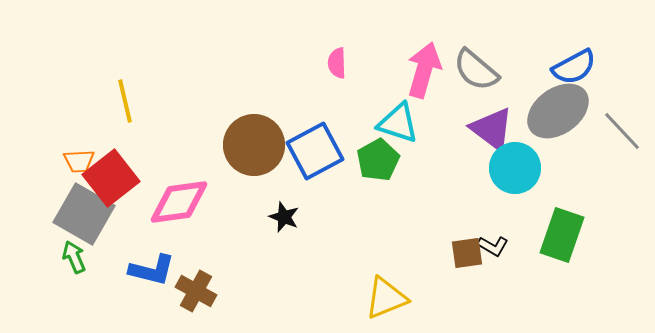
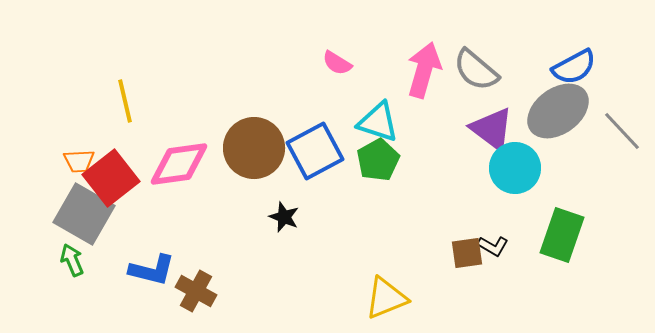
pink semicircle: rotated 56 degrees counterclockwise
cyan triangle: moved 20 px left, 1 px up
brown circle: moved 3 px down
pink diamond: moved 38 px up
green arrow: moved 2 px left, 3 px down
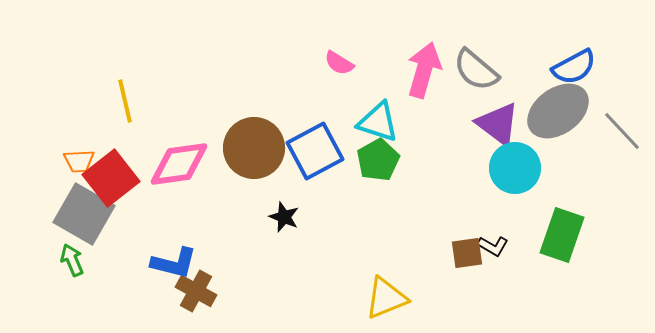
pink semicircle: moved 2 px right
purple triangle: moved 6 px right, 5 px up
blue L-shape: moved 22 px right, 7 px up
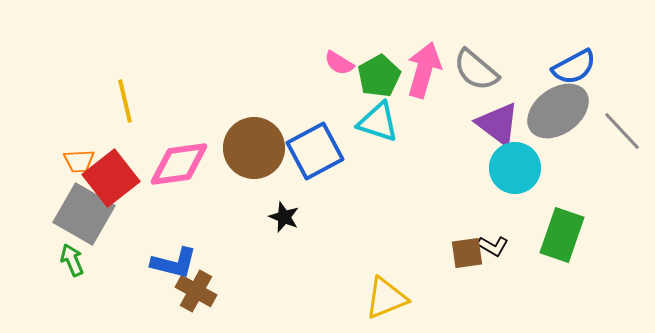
green pentagon: moved 1 px right, 84 px up
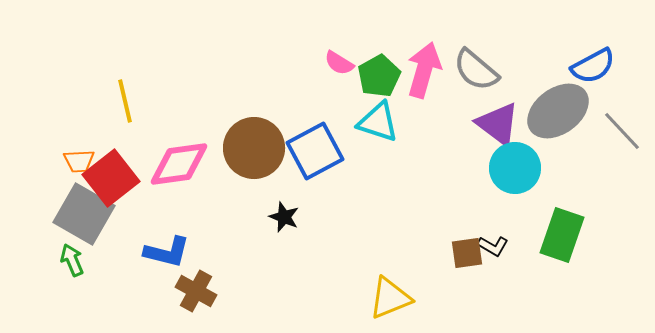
blue semicircle: moved 19 px right, 1 px up
blue L-shape: moved 7 px left, 11 px up
yellow triangle: moved 4 px right
